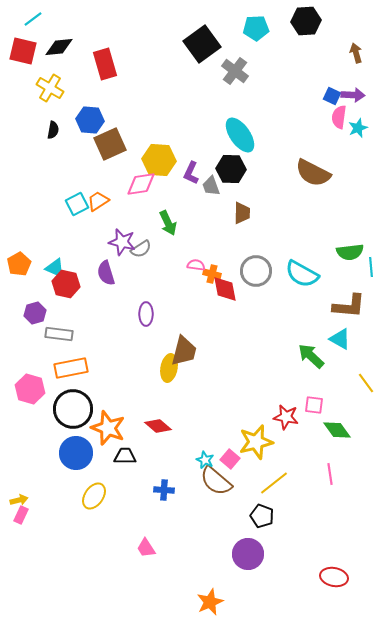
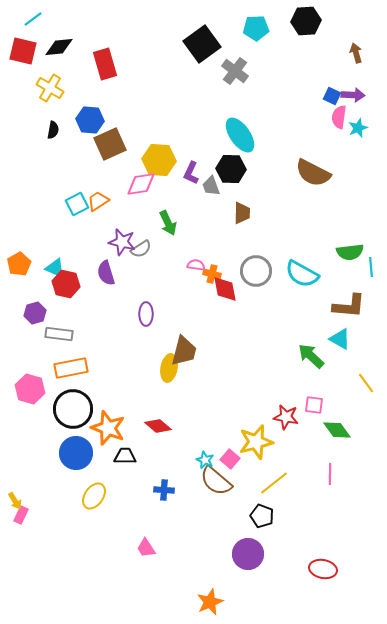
pink line at (330, 474): rotated 10 degrees clockwise
yellow arrow at (19, 500): moved 4 px left, 1 px down; rotated 72 degrees clockwise
red ellipse at (334, 577): moved 11 px left, 8 px up
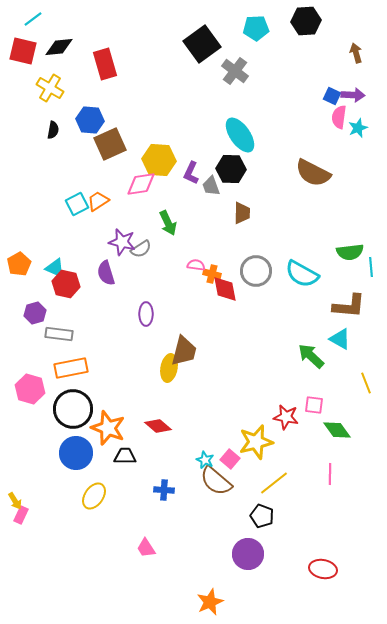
yellow line at (366, 383): rotated 15 degrees clockwise
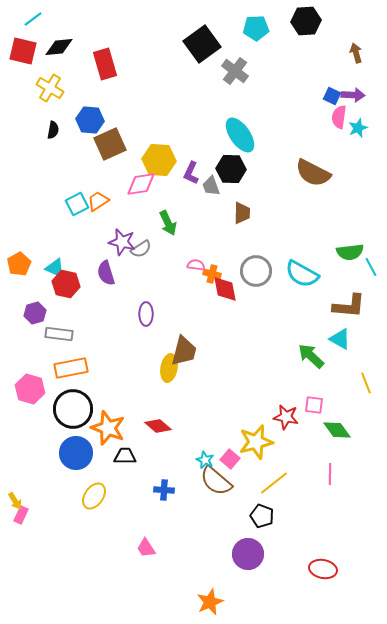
cyan line at (371, 267): rotated 24 degrees counterclockwise
